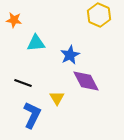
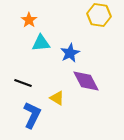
yellow hexagon: rotated 15 degrees counterclockwise
orange star: moved 15 px right; rotated 28 degrees clockwise
cyan triangle: moved 5 px right
blue star: moved 2 px up
yellow triangle: rotated 28 degrees counterclockwise
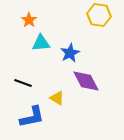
blue L-shape: moved 2 px down; rotated 52 degrees clockwise
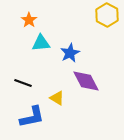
yellow hexagon: moved 8 px right; rotated 20 degrees clockwise
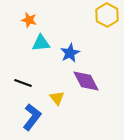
orange star: rotated 21 degrees counterclockwise
yellow triangle: rotated 21 degrees clockwise
blue L-shape: rotated 40 degrees counterclockwise
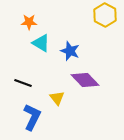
yellow hexagon: moved 2 px left
orange star: moved 2 px down; rotated 14 degrees counterclockwise
cyan triangle: rotated 36 degrees clockwise
blue star: moved 2 px up; rotated 24 degrees counterclockwise
purple diamond: moved 1 px left, 1 px up; rotated 16 degrees counterclockwise
blue L-shape: rotated 12 degrees counterclockwise
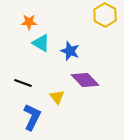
yellow triangle: moved 1 px up
